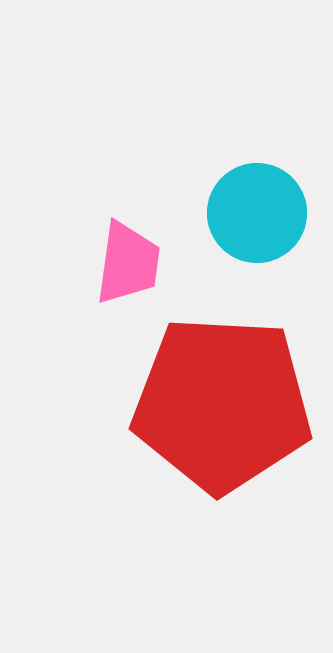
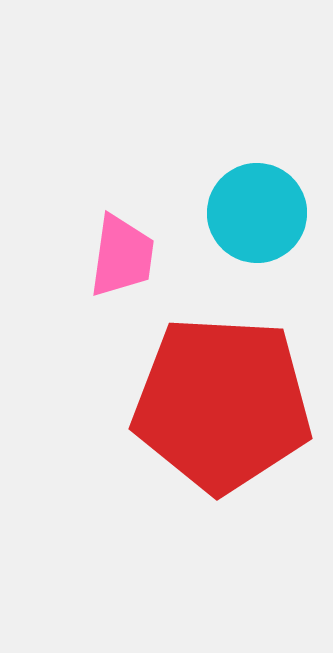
pink trapezoid: moved 6 px left, 7 px up
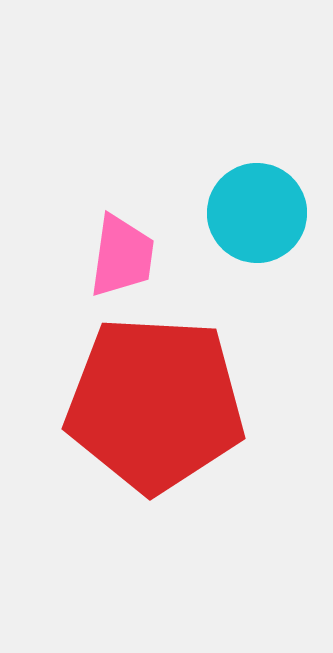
red pentagon: moved 67 px left
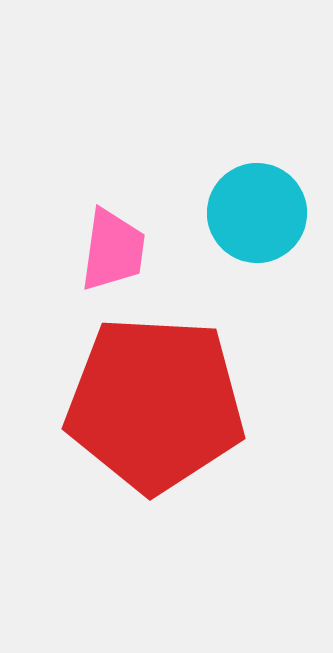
pink trapezoid: moved 9 px left, 6 px up
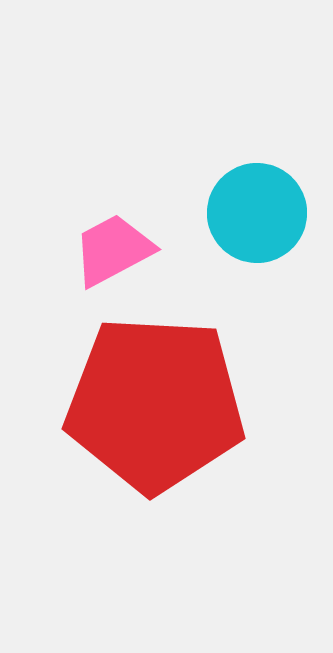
pink trapezoid: rotated 126 degrees counterclockwise
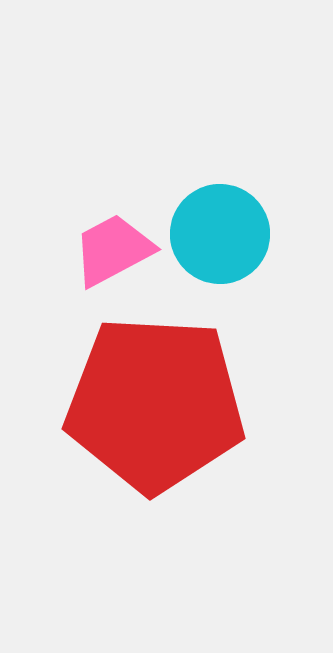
cyan circle: moved 37 px left, 21 px down
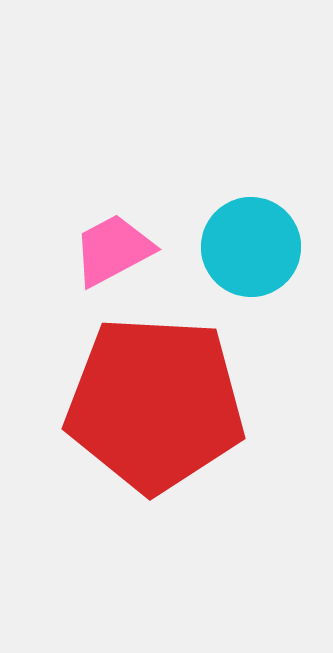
cyan circle: moved 31 px right, 13 px down
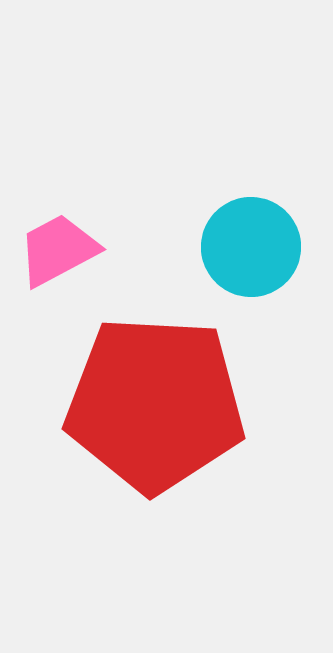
pink trapezoid: moved 55 px left
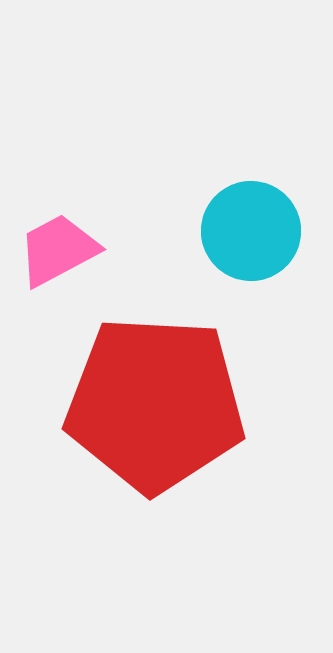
cyan circle: moved 16 px up
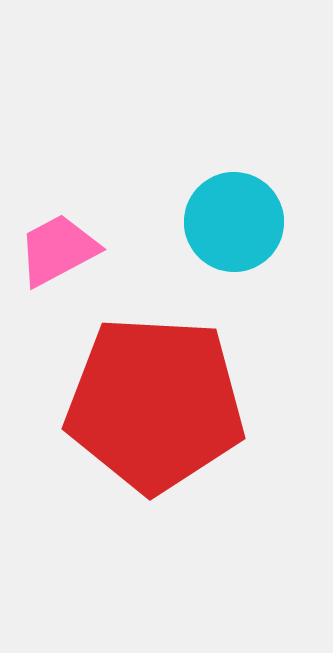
cyan circle: moved 17 px left, 9 px up
